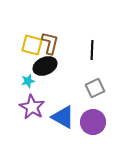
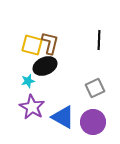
black line: moved 7 px right, 10 px up
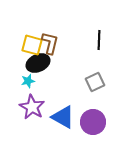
black ellipse: moved 7 px left, 3 px up
gray square: moved 6 px up
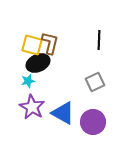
blue triangle: moved 4 px up
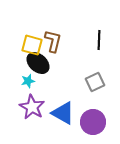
brown L-shape: moved 3 px right, 2 px up
black ellipse: rotated 65 degrees clockwise
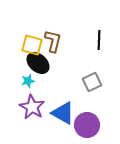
gray square: moved 3 px left
purple circle: moved 6 px left, 3 px down
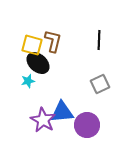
gray square: moved 8 px right, 2 px down
purple star: moved 11 px right, 13 px down
blue triangle: moved 1 px left, 1 px up; rotated 35 degrees counterclockwise
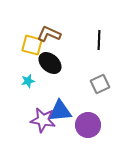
brown L-shape: moved 4 px left, 7 px up; rotated 80 degrees counterclockwise
black ellipse: moved 12 px right
blue triangle: moved 2 px left, 1 px up
purple star: rotated 20 degrees counterclockwise
purple circle: moved 1 px right
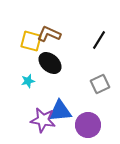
black line: rotated 30 degrees clockwise
yellow square: moved 1 px left, 4 px up
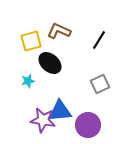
brown L-shape: moved 10 px right, 3 px up
yellow square: rotated 30 degrees counterclockwise
